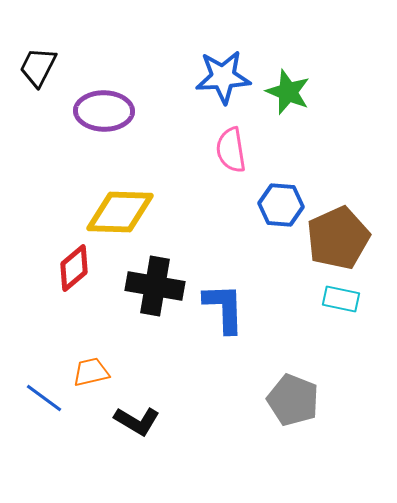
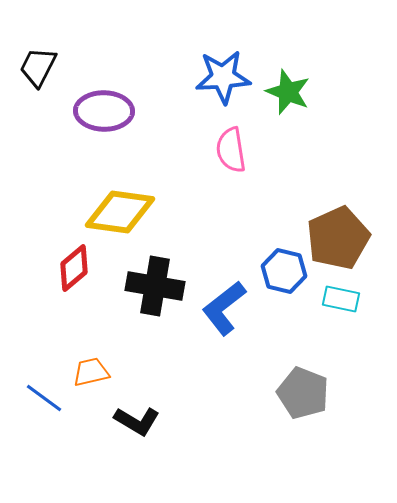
blue hexagon: moved 3 px right, 66 px down; rotated 9 degrees clockwise
yellow diamond: rotated 6 degrees clockwise
blue L-shape: rotated 126 degrees counterclockwise
gray pentagon: moved 10 px right, 7 px up
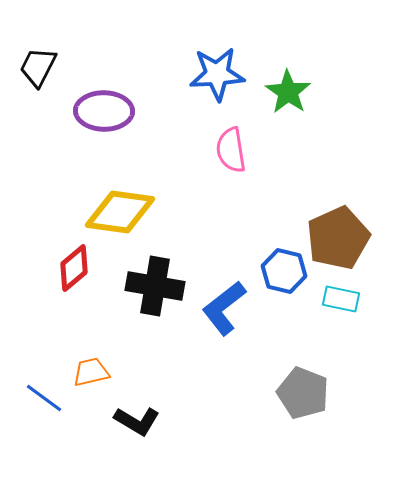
blue star: moved 6 px left, 3 px up
green star: rotated 12 degrees clockwise
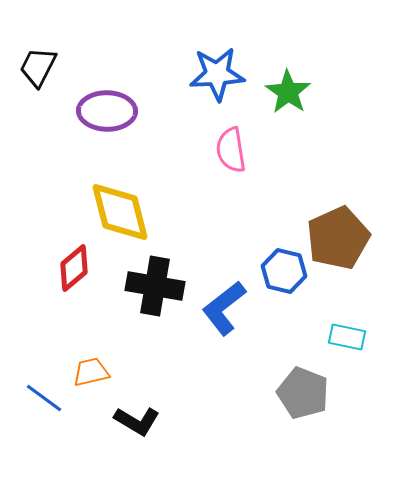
purple ellipse: moved 3 px right
yellow diamond: rotated 68 degrees clockwise
cyan rectangle: moved 6 px right, 38 px down
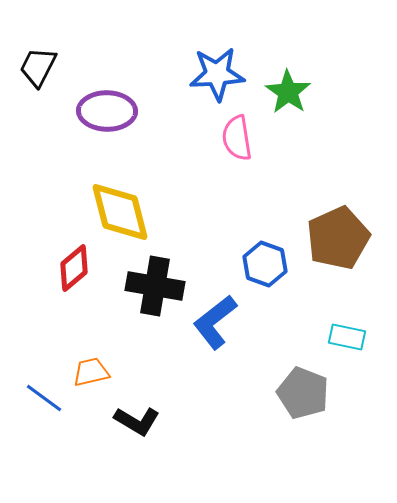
pink semicircle: moved 6 px right, 12 px up
blue hexagon: moved 19 px left, 7 px up; rotated 6 degrees clockwise
blue L-shape: moved 9 px left, 14 px down
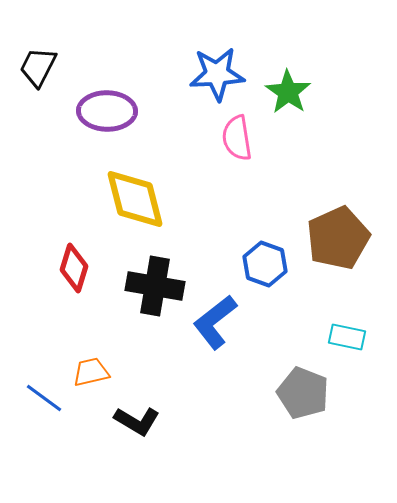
yellow diamond: moved 15 px right, 13 px up
red diamond: rotated 33 degrees counterclockwise
